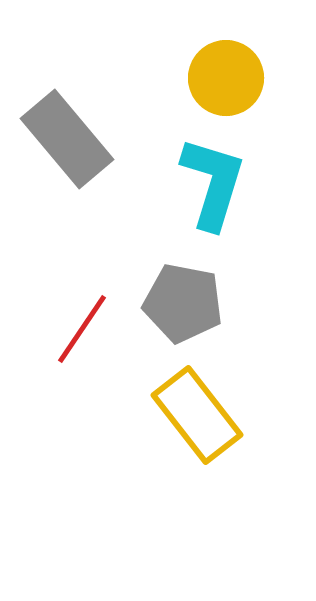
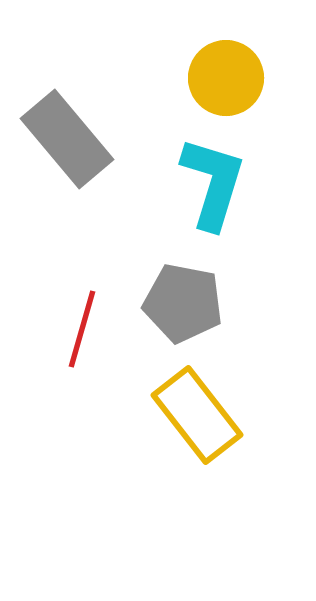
red line: rotated 18 degrees counterclockwise
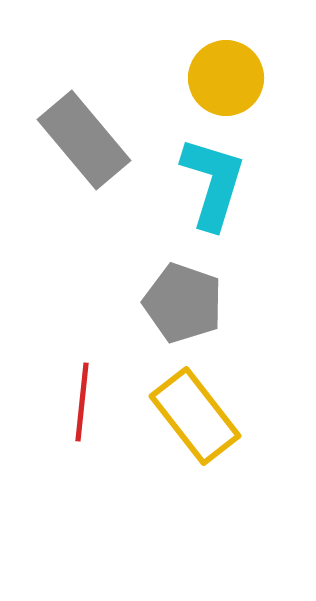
gray rectangle: moved 17 px right, 1 px down
gray pentagon: rotated 8 degrees clockwise
red line: moved 73 px down; rotated 10 degrees counterclockwise
yellow rectangle: moved 2 px left, 1 px down
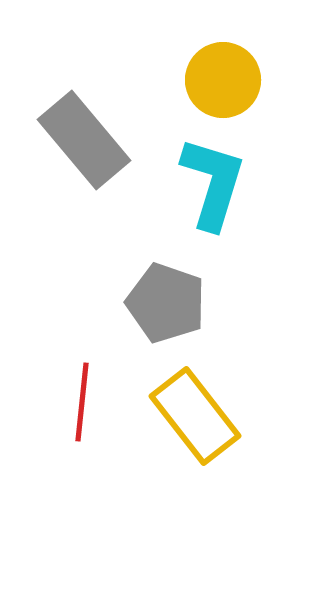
yellow circle: moved 3 px left, 2 px down
gray pentagon: moved 17 px left
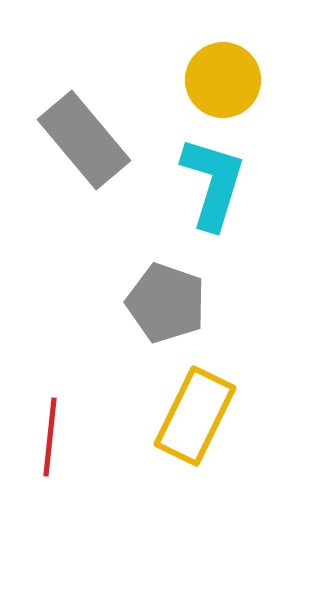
red line: moved 32 px left, 35 px down
yellow rectangle: rotated 64 degrees clockwise
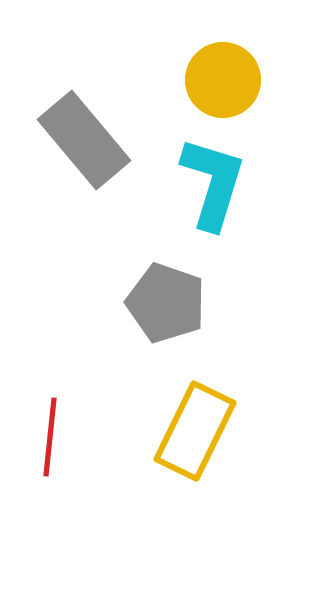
yellow rectangle: moved 15 px down
